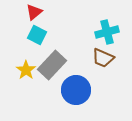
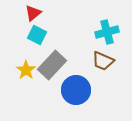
red triangle: moved 1 px left, 1 px down
brown trapezoid: moved 3 px down
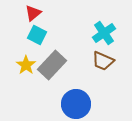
cyan cross: moved 3 px left, 1 px down; rotated 20 degrees counterclockwise
yellow star: moved 5 px up
blue circle: moved 14 px down
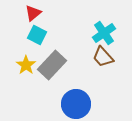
brown trapezoid: moved 4 px up; rotated 25 degrees clockwise
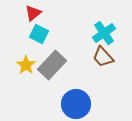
cyan square: moved 2 px right, 1 px up
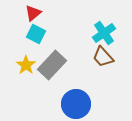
cyan square: moved 3 px left
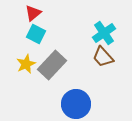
yellow star: moved 1 px up; rotated 12 degrees clockwise
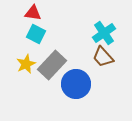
red triangle: rotated 48 degrees clockwise
blue circle: moved 20 px up
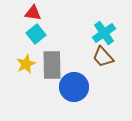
cyan square: rotated 24 degrees clockwise
gray rectangle: rotated 44 degrees counterclockwise
blue circle: moved 2 px left, 3 px down
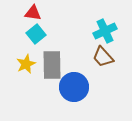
cyan cross: moved 1 px right, 2 px up; rotated 10 degrees clockwise
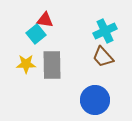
red triangle: moved 12 px right, 7 px down
yellow star: rotated 24 degrees clockwise
blue circle: moved 21 px right, 13 px down
